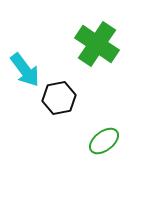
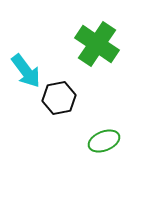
cyan arrow: moved 1 px right, 1 px down
green ellipse: rotated 16 degrees clockwise
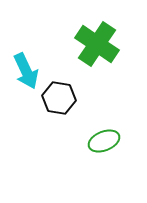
cyan arrow: rotated 12 degrees clockwise
black hexagon: rotated 20 degrees clockwise
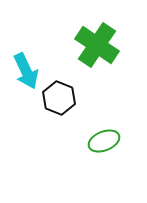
green cross: moved 1 px down
black hexagon: rotated 12 degrees clockwise
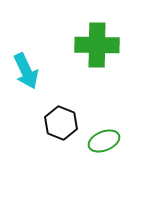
green cross: rotated 33 degrees counterclockwise
black hexagon: moved 2 px right, 25 px down
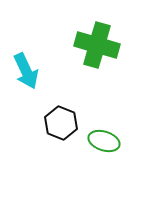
green cross: rotated 15 degrees clockwise
green ellipse: rotated 40 degrees clockwise
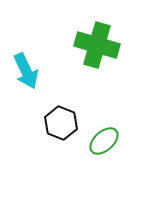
green ellipse: rotated 60 degrees counterclockwise
